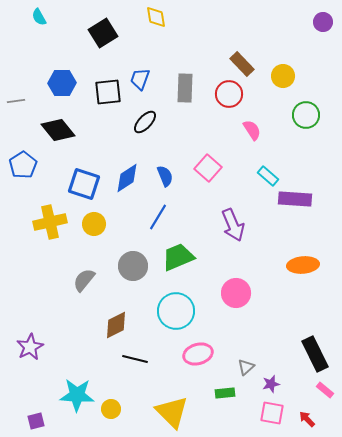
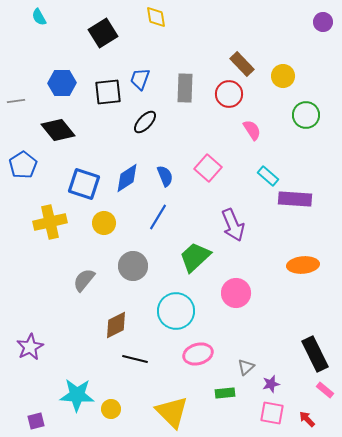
yellow circle at (94, 224): moved 10 px right, 1 px up
green trapezoid at (178, 257): moved 17 px right; rotated 20 degrees counterclockwise
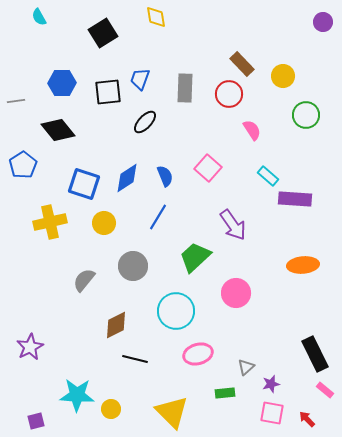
purple arrow at (233, 225): rotated 12 degrees counterclockwise
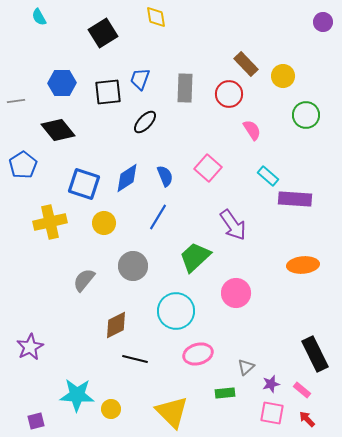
brown rectangle at (242, 64): moved 4 px right
pink rectangle at (325, 390): moved 23 px left
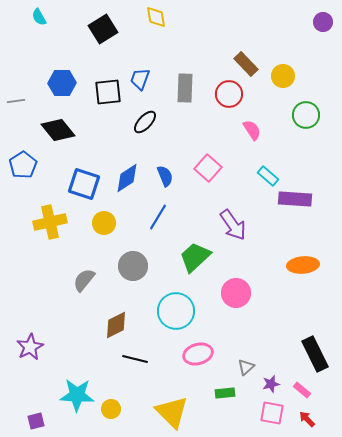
black square at (103, 33): moved 4 px up
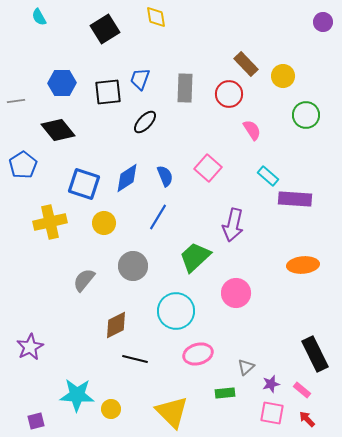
black square at (103, 29): moved 2 px right
purple arrow at (233, 225): rotated 48 degrees clockwise
